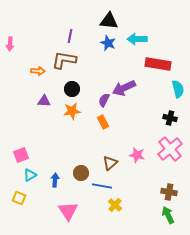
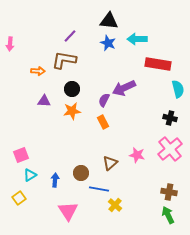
purple line: rotated 32 degrees clockwise
blue line: moved 3 px left, 3 px down
yellow square: rotated 32 degrees clockwise
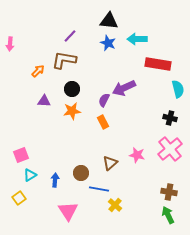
orange arrow: rotated 48 degrees counterclockwise
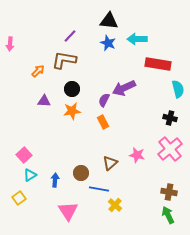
pink square: moved 3 px right; rotated 21 degrees counterclockwise
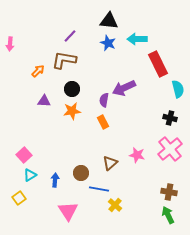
red rectangle: rotated 55 degrees clockwise
purple semicircle: rotated 16 degrees counterclockwise
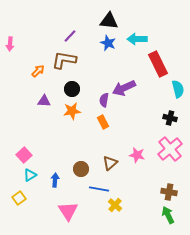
brown circle: moved 4 px up
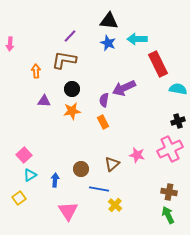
orange arrow: moved 2 px left; rotated 48 degrees counterclockwise
cyan semicircle: rotated 66 degrees counterclockwise
black cross: moved 8 px right, 3 px down; rotated 32 degrees counterclockwise
pink cross: rotated 15 degrees clockwise
brown triangle: moved 2 px right, 1 px down
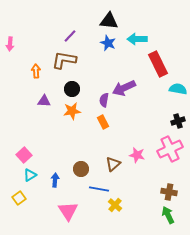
brown triangle: moved 1 px right
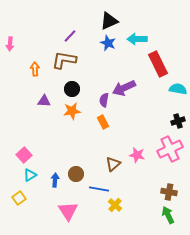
black triangle: rotated 30 degrees counterclockwise
orange arrow: moved 1 px left, 2 px up
brown circle: moved 5 px left, 5 px down
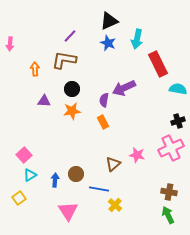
cyan arrow: rotated 78 degrees counterclockwise
pink cross: moved 1 px right, 1 px up
